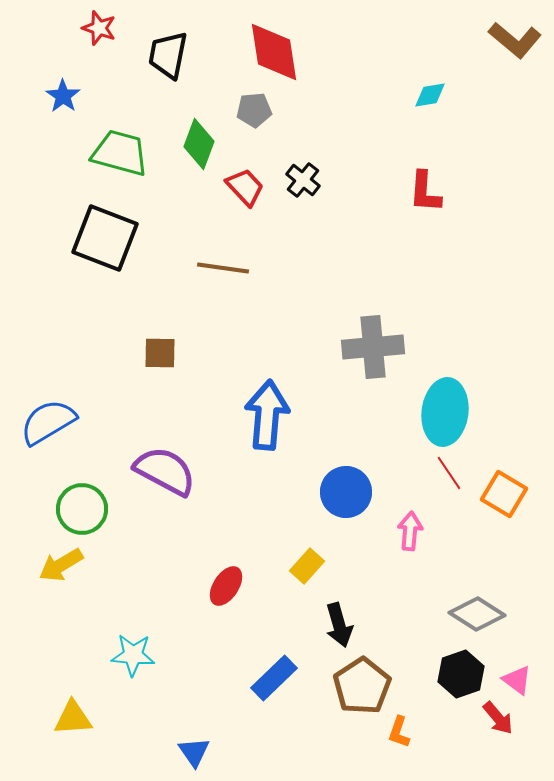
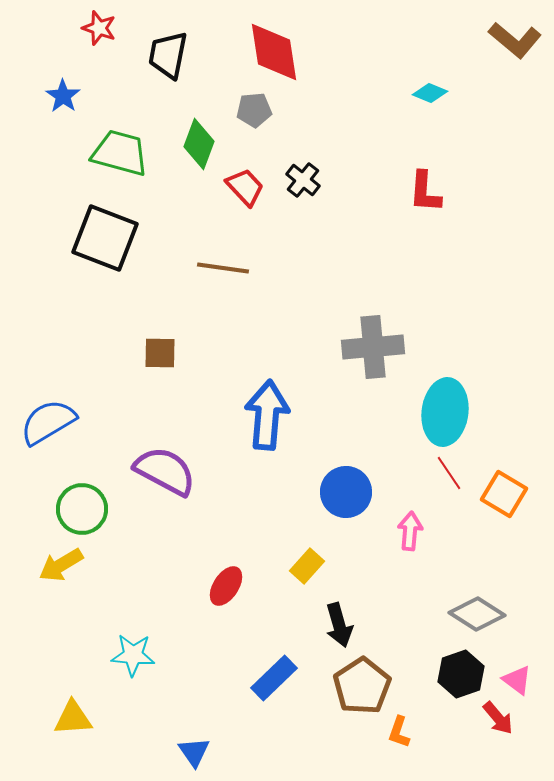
cyan diamond: moved 2 px up; rotated 32 degrees clockwise
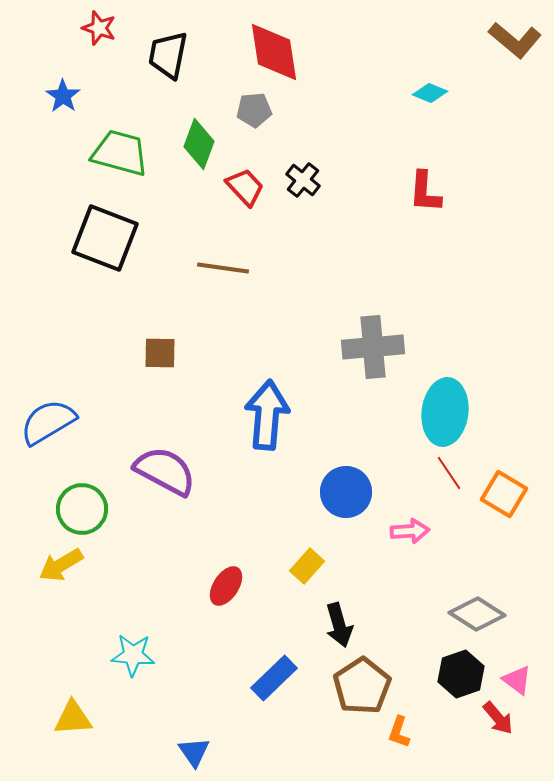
pink arrow: rotated 81 degrees clockwise
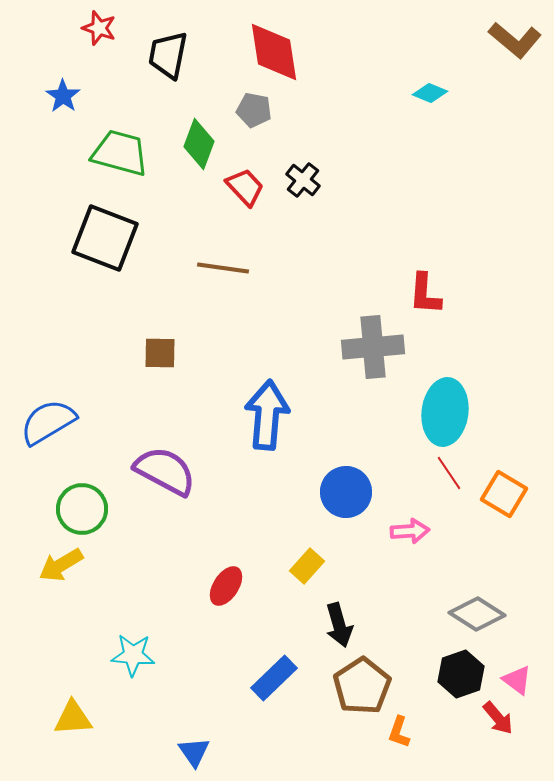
gray pentagon: rotated 16 degrees clockwise
red L-shape: moved 102 px down
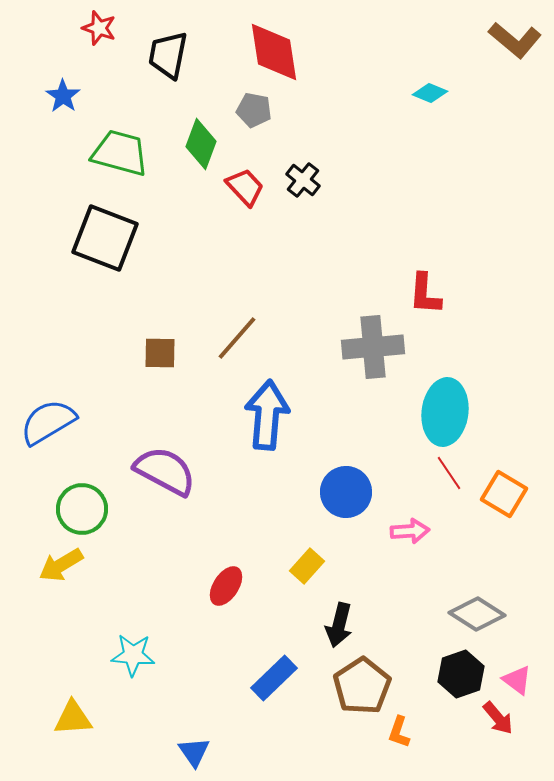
green diamond: moved 2 px right
brown line: moved 14 px right, 70 px down; rotated 57 degrees counterclockwise
black arrow: rotated 30 degrees clockwise
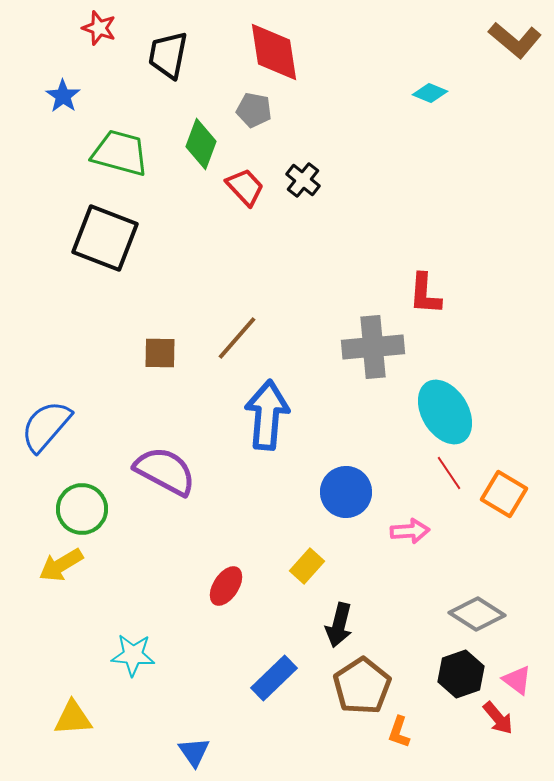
cyan ellipse: rotated 38 degrees counterclockwise
blue semicircle: moved 2 px left, 4 px down; rotated 18 degrees counterclockwise
